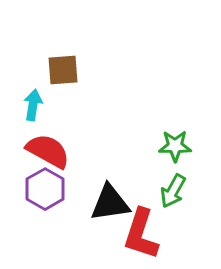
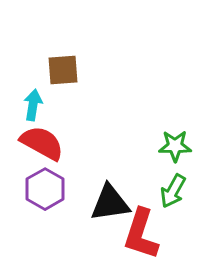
red semicircle: moved 6 px left, 8 px up
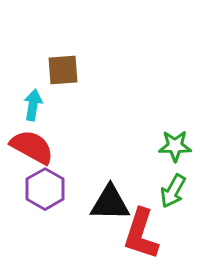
red semicircle: moved 10 px left, 4 px down
black triangle: rotated 9 degrees clockwise
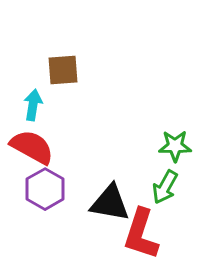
green arrow: moved 8 px left, 4 px up
black triangle: rotated 9 degrees clockwise
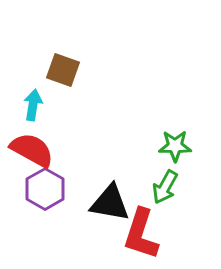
brown square: rotated 24 degrees clockwise
red semicircle: moved 3 px down
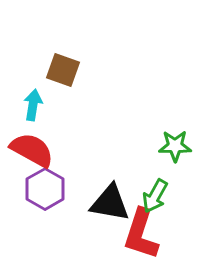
green arrow: moved 10 px left, 9 px down
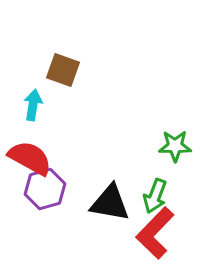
red semicircle: moved 2 px left, 8 px down
purple hexagon: rotated 15 degrees clockwise
green arrow: rotated 8 degrees counterclockwise
red L-shape: moved 14 px right, 1 px up; rotated 26 degrees clockwise
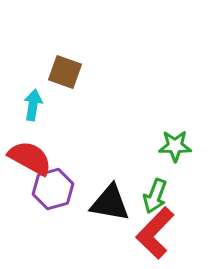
brown square: moved 2 px right, 2 px down
purple hexagon: moved 8 px right
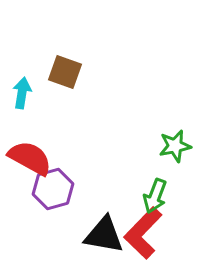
cyan arrow: moved 11 px left, 12 px up
green star: rotated 12 degrees counterclockwise
black triangle: moved 6 px left, 32 px down
red L-shape: moved 12 px left
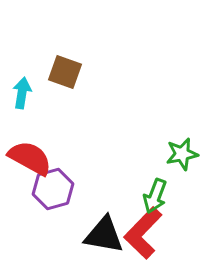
green star: moved 7 px right, 8 px down
